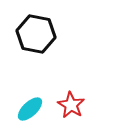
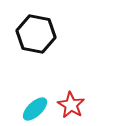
cyan ellipse: moved 5 px right
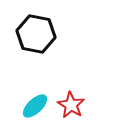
cyan ellipse: moved 3 px up
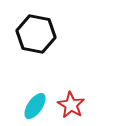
cyan ellipse: rotated 12 degrees counterclockwise
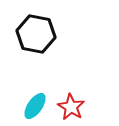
red star: moved 2 px down
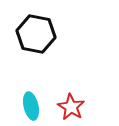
cyan ellipse: moved 4 px left; rotated 48 degrees counterclockwise
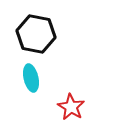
cyan ellipse: moved 28 px up
